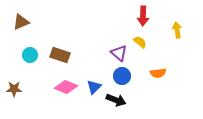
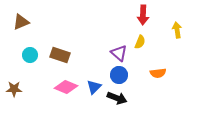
red arrow: moved 1 px up
yellow semicircle: rotated 72 degrees clockwise
blue circle: moved 3 px left, 1 px up
black arrow: moved 1 px right, 2 px up
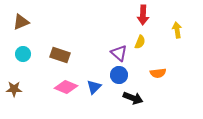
cyan circle: moved 7 px left, 1 px up
black arrow: moved 16 px right
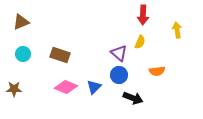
orange semicircle: moved 1 px left, 2 px up
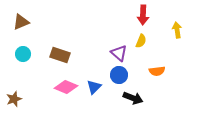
yellow semicircle: moved 1 px right, 1 px up
brown star: moved 10 px down; rotated 21 degrees counterclockwise
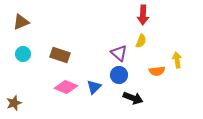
yellow arrow: moved 30 px down
brown star: moved 4 px down
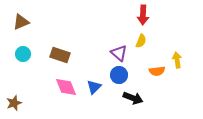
pink diamond: rotated 45 degrees clockwise
